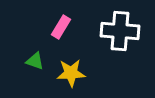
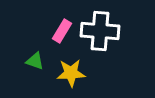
pink rectangle: moved 1 px right, 4 px down
white cross: moved 20 px left
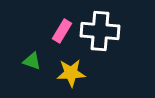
green triangle: moved 3 px left
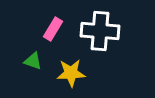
pink rectangle: moved 9 px left, 2 px up
green triangle: moved 1 px right
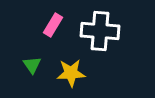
pink rectangle: moved 4 px up
green triangle: moved 1 px left, 4 px down; rotated 36 degrees clockwise
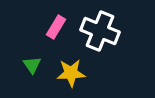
pink rectangle: moved 3 px right, 2 px down
white cross: rotated 18 degrees clockwise
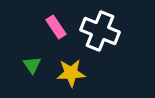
pink rectangle: rotated 65 degrees counterclockwise
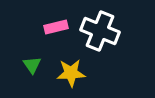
pink rectangle: rotated 70 degrees counterclockwise
